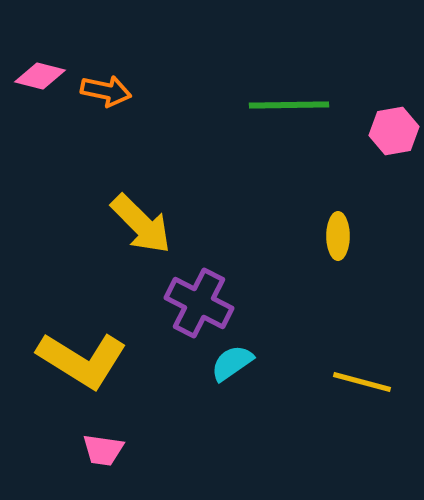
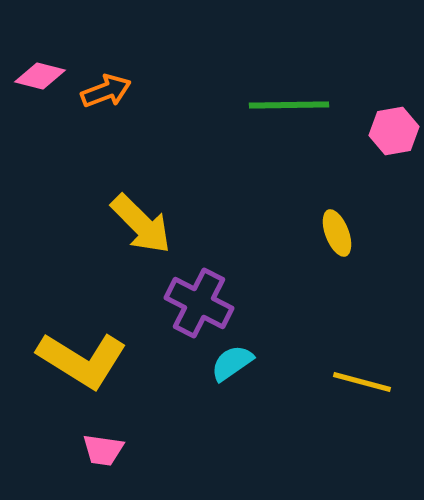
orange arrow: rotated 33 degrees counterclockwise
yellow ellipse: moved 1 px left, 3 px up; rotated 21 degrees counterclockwise
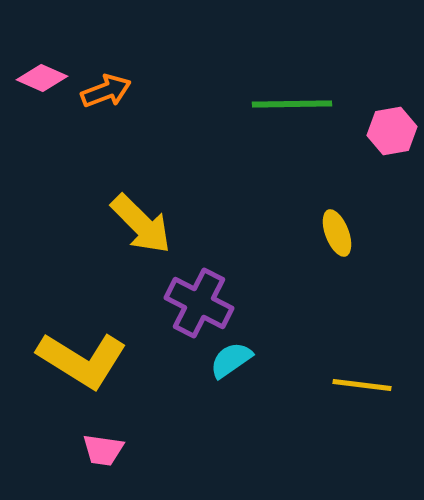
pink diamond: moved 2 px right, 2 px down; rotated 9 degrees clockwise
green line: moved 3 px right, 1 px up
pink hexagon: moved 2 px left
cyan semicircle: moved 1 px left, 3 px up
yellow line: moved 3 px down; rotated 8 degrees counterclockwise
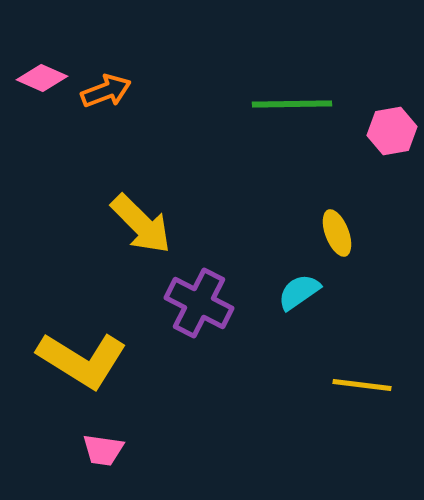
cyan semicircle: moved 68 px right, 68 px up
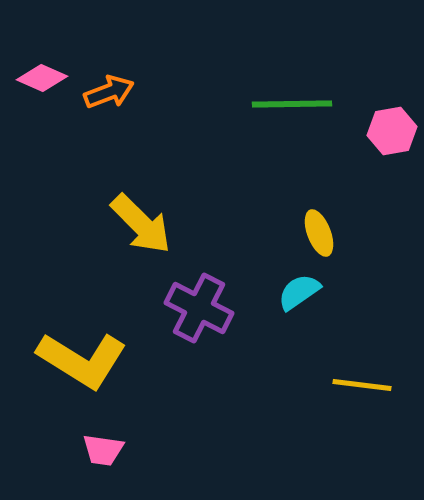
orange arrow: moved 3 px right, 1 px down
yellow ellipse: moved 18 px left
purple cross: moved 5 px down
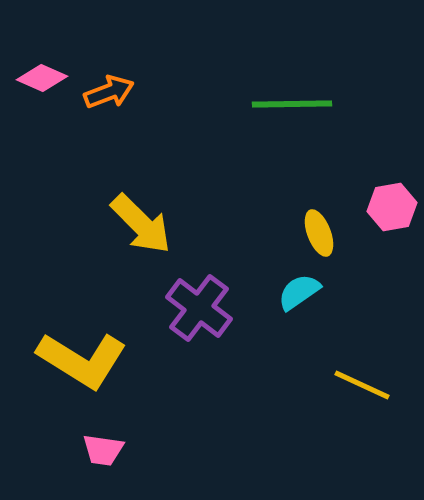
pink hexagon: moved 76 px down
purple cross: rotated 10 degrees clockwise
yellow line: rotated 18 degrees clockwise
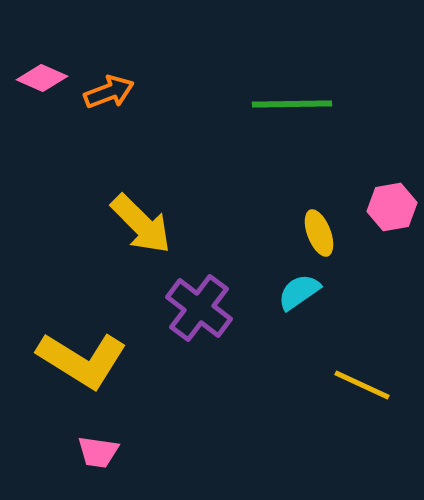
pink trapezoid: moved 5 px left, 2 px down
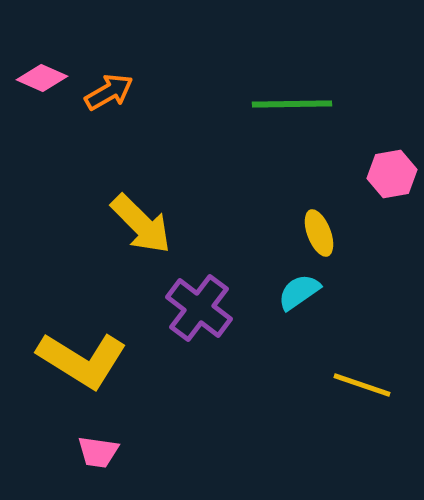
orange arrow: rotated 9 degrees counterclockwise
pink hexagon: moved 33 px up
yellow line: rotated 6 degrees counterclockwise
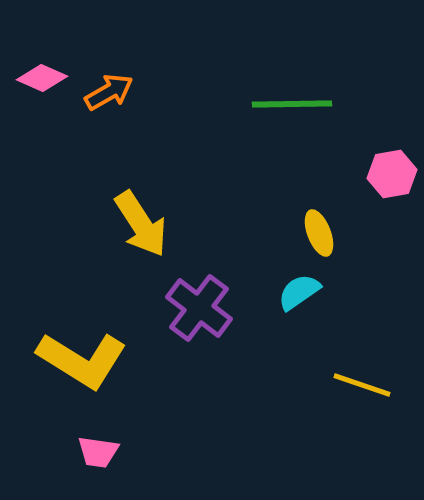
yellow arrow: rotated 12 degrees clockwise
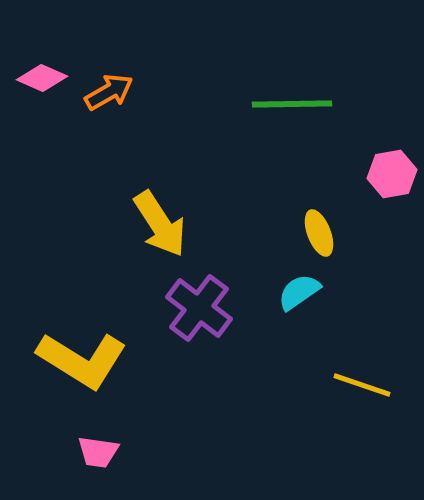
yellow arrow: moved 19 px right
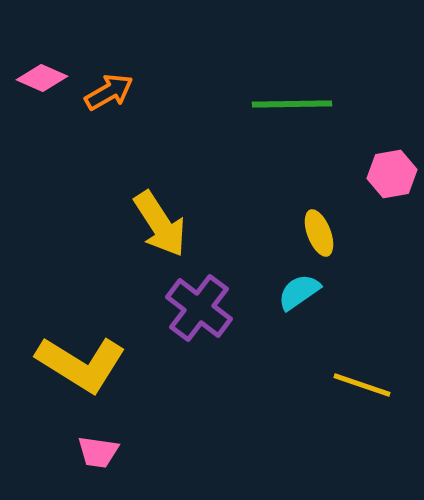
yellow L-shape: moved 1 px left, 4 px down
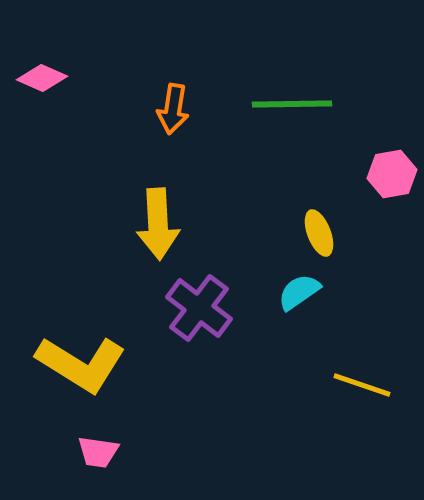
orange arrow: moved 64 px right, 17 px down; rotated 129 degrees clockwise
yellow arrow: moved 2 px left; rotated 30 degrees clockwise
